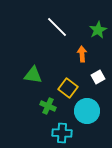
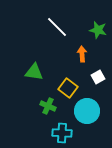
green star: rotated 30 degrees counterclockwise
green triangle: moved 1 px right, 3 px up
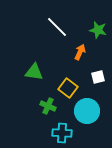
orange arrow: moved 2 px left, 2 px up; rotated 28 degrees clockwise
white square: rotated 16 degrees clockwise
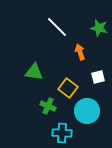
green star: moved 1 px right, 2 px up
orange arrow: rotated 42 degrees counterclockwise
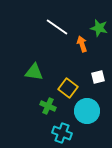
white line: rotated 10 degrees counterclockwise
orange arrow: moved 2 px right, 8 px up
cyan cross: rotated 18 degrees clockwise
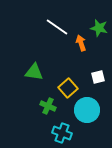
orange arrow: moved 1 px left, 1 px up
yellow square: rotated 12 degrees clockwise
cyan circle: moved 1 px up
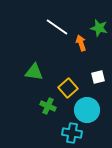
cyan cross: moved 10 px right; rotated 12 degrees counterclockwise
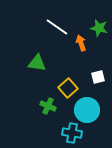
green triangle: moved 3 px right, 9 px up
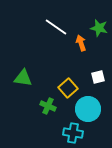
white line: moved 1 px left
green triangle: moved 14 px left, 15 px down
cyan circle: moved 1 px right, 1 px up
cyan cross: moved 1 px right
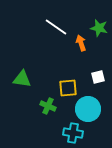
green triangle: moved 1 px left, 1 px down
yellow square: rotated 36 degrees clockwise
